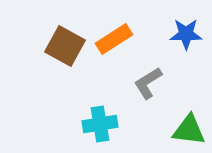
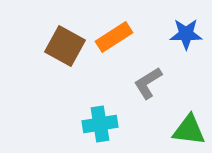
orange rectangle: moved 2 px up
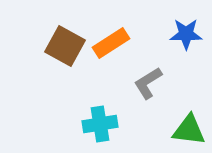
orange rectangle: moved 3 px left, 6 px down
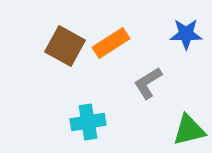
cyan cross: moved 12 px left, 2 px up
green triangle: rotated 21 degrees counterclockwise
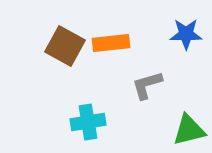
orange rectangle: rotated 27 degrees clockwise
gray L-shape: moved 1 px left, 2 px down; rotated 16 degrees clockwise
